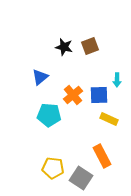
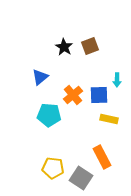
black star: rotated 18 degrees clockwise
yellow rectangle: rotated 12 degrees counterclockwise
orange rectangle: moved 1 px down
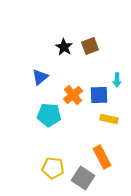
gray square: moved 2 px right
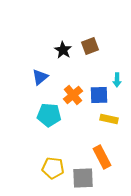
black star: moved 1 px left, 3 px down
gray square: rotated 35 degrees counterclockwise
